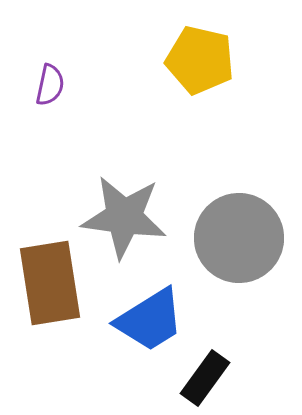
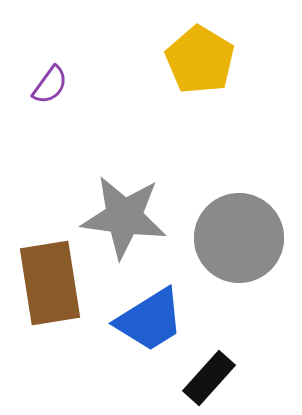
yellow pentagon: rotated 18 degrees clockwise
purple semicircle: rotated 24 degrees clockwise
black rectangle: moved 4 px right; rotated 6 degrees clockwise
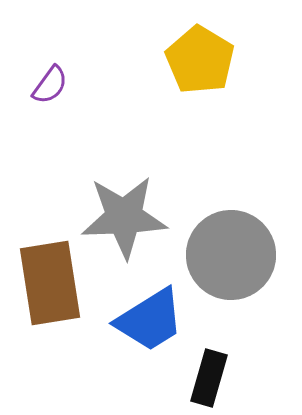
gray star: rotated 10 degrees counterclockwise
gray circle: moved 8 px left, 17 px down
black rectangle: rotated 26 degrees counterclockwise
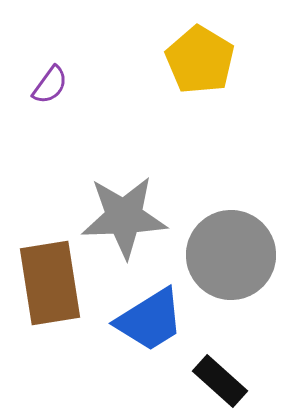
black rectangle: moved 11 px right, 3 px down; rotated 64 degrees counterclockwise
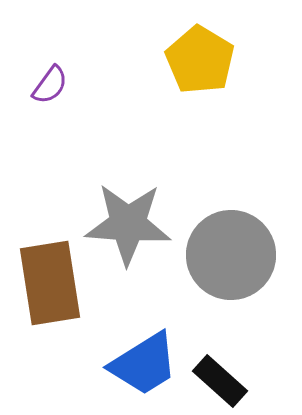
gray star: moved 4 px right, 7 px down; rotated 6 degrees clockwise
blue trapezoid: moved 6 px left, 44 px down
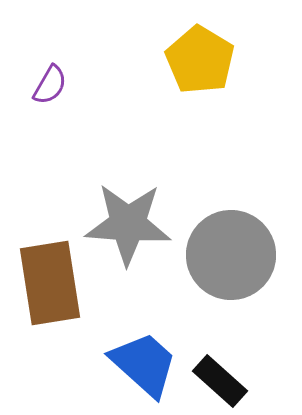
purple semicircle: rotated 6 degrees counterclockwise
blue trapezoid: rotated 106 degrees counterclockwise
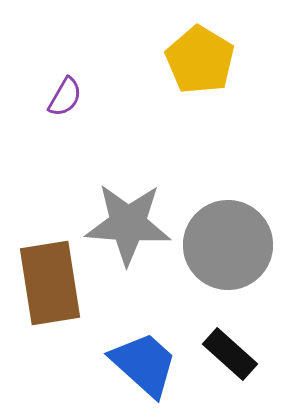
purple semicircle: moved 15 px right, 12 px down
gray circle: moved 3 px left, 10 px up
black rectangle: moved 10 px right, 27 px up
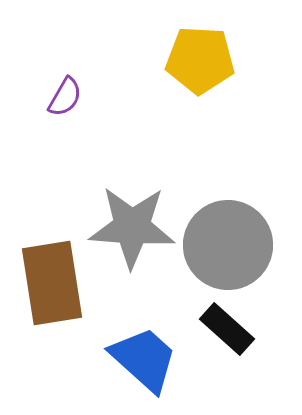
yellow pentagon: rotated 28 degrees counterclockwise
gray star: moved 4 px right, 3 px down
brown rectangle: moved 2 px right
black rectangle: moved 3 px left, 25 px up
blue trapezoid: moved 5 px up
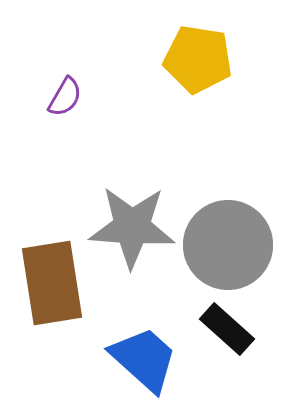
yellow pentagon: moved 2 px left, 1 px up; rotated 6 degrees clockwise
